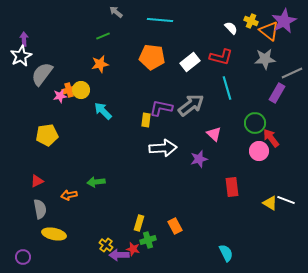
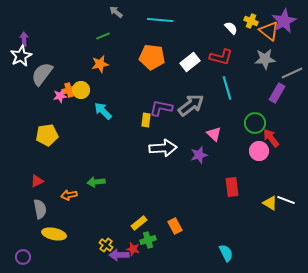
purple star at (199, 159): moved 4 px up
yellow rectangle at (139, 223): rotated 35 degrees clockwise
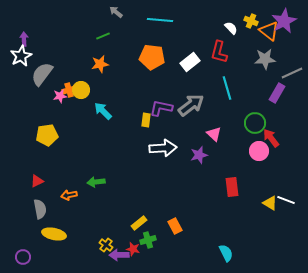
red L-shape at (221, 57): moved 2 px left, 5 px up; rotated 90 degrees clockwise
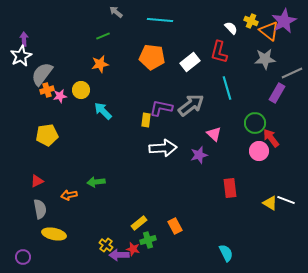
orange cross at (69, 90): moved 22 px left
red rectangle at (232, 187): moved 2 px left, 1 px down
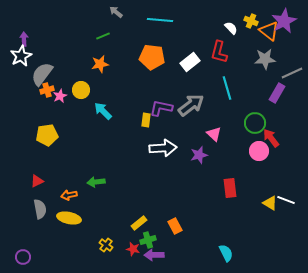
pink star at (60, 96): rotated 16 degrees counterclockwise
yellow ellipse at (54, 234): moved 15 px right, 16 px up
purple arrow at (119, 255): moved 35 px right
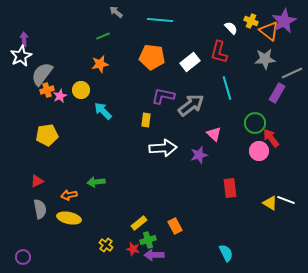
purple L-shape at (161, 108): moved 2 px right, 12 px up
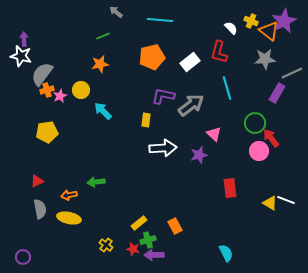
white star at (21, 56): rotated 30 degrees counterclockwise
orange pentagon at (152, 57): rotated 20 degrees counterclockwise
yellow pentagon at (47, 135): moved 3 px up
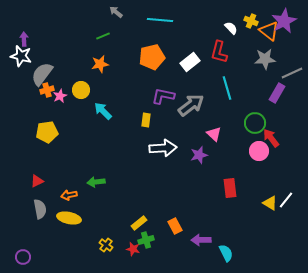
white line at (286, 200): rotated 72 degrees counterclockwise
green cross at (148, 240): moved 2 px left
purple arrow at (154, 255): moved 47 px right, 15 px up
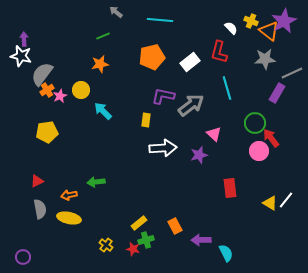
orange cross at (47, 90): rotated 16 degrees counterclockwise
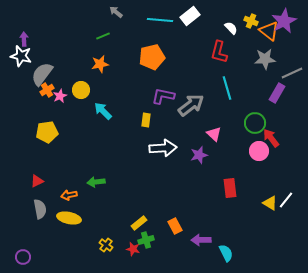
white rectangle at (190, 62): moved 46 px up
